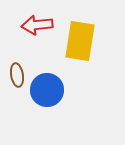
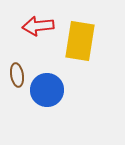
red arrow: moved 1 px right, 1 px down
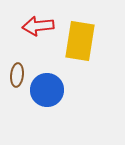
brown ellipse: rotated 15 degrees clockwise
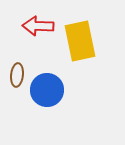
red arrow: rotated 8 degrees clockwise
yellow rectangle: rotated 21 degrees counterclockwise
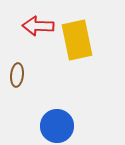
yellow rectangle: moved 3 px left, 1 px up
blue circle: moved 10 px right, 36 px down
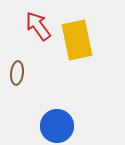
red arrow: rotated 52 degrees clockwise
brown ellipse: moved 2 px up
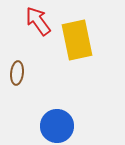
red arrow: moved 5 px up
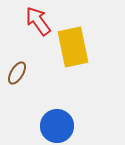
yellow rectangle: moved 4 px left, 7 px down
brown ellipse: rotated 25 degrees clockwise
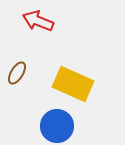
red arrow: rotated 32 degrees counterclockwise
yellow rectangle: moved 37 px down; rotated 54 degrees counterclockwise
